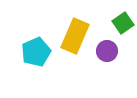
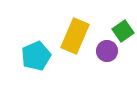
green square: moved 8 px down
cyan pentagon: moved 4 px down
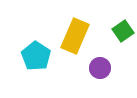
purple circle: moved 7 px left, 17 px down
cyan pentagon: rotated 16 degrees counterclockwise
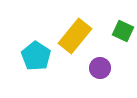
green square: rotated 30 degrees counterclockwise
yellow rectangle: rotated 16 degrees clockwise
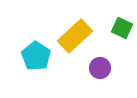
green square: moved 1 px left, 3 px up
yellow rectangle: rotated 8 degrees clockwise
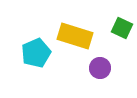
yellow rectangle: rotated 60 degrees clockwise
cyan pentagon: moved 3 px up; rotated 16 degrees clockwise
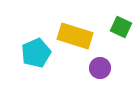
green square: moved 1 px left, 1 px up
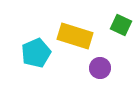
green square: moved 2 px up
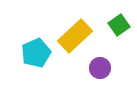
green square: moved 2 px left; rotated 30 degrees clockwise
yellow rectangle: rotated 60 degrees counterclockwise
